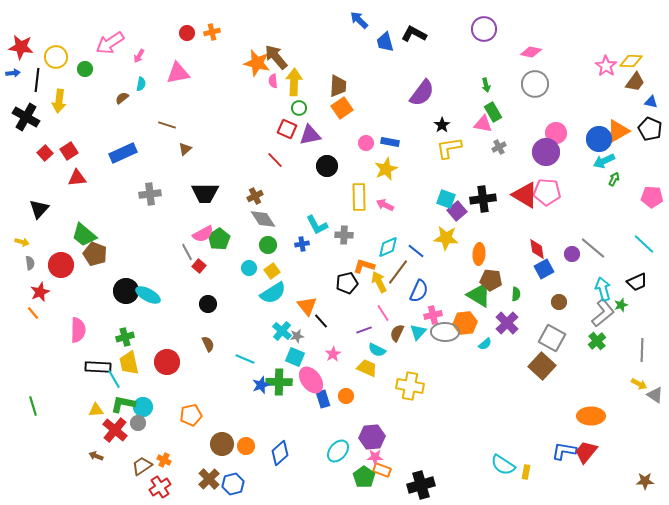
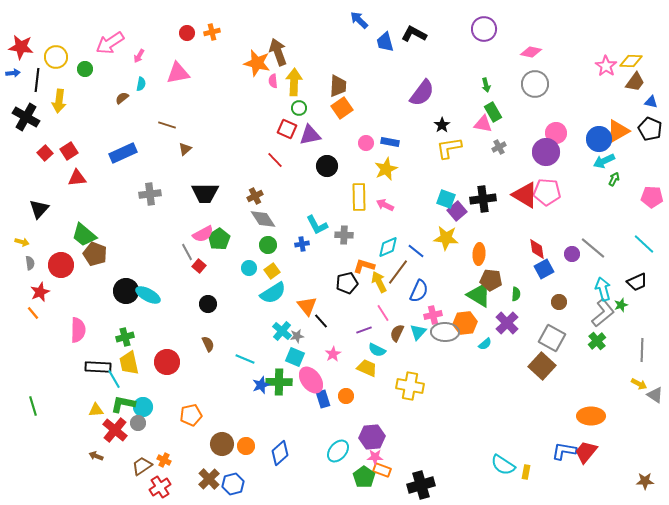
brown arrow at (276, 57): moved 2 px right, 5 px up; rotated 20 degrees clockwise
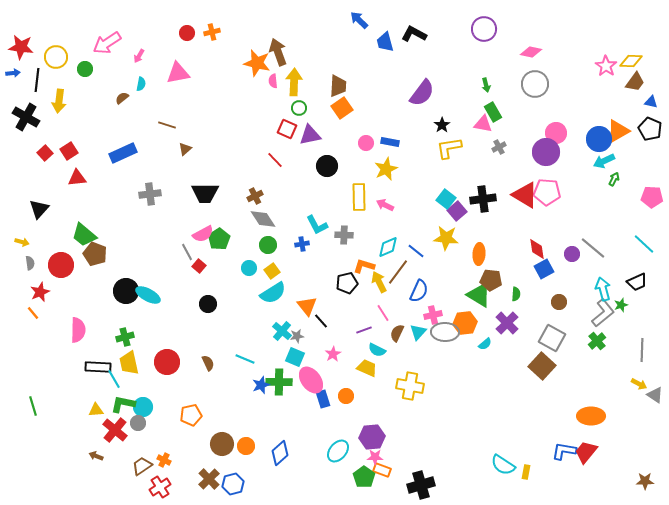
pink arrow at (110, 43): moved 3 px left
cyan square at (446, 199): rotated 18 degrees clockwise
brown semicircle at (208, 344): moved 19 px down
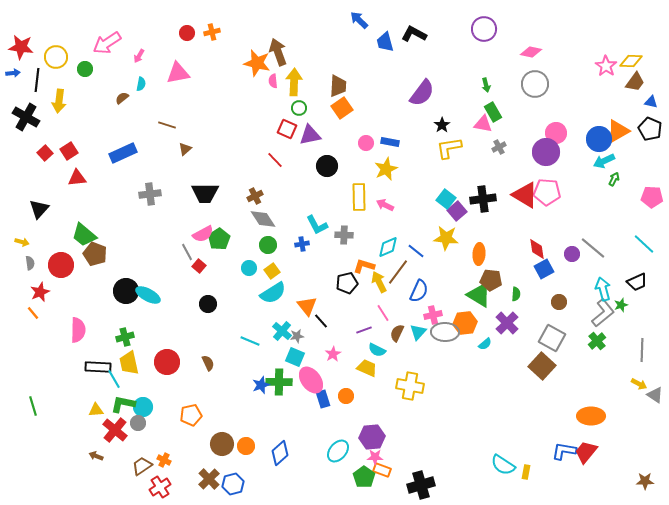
cyan line at (245, 359): moved 5 px right, 18 px up
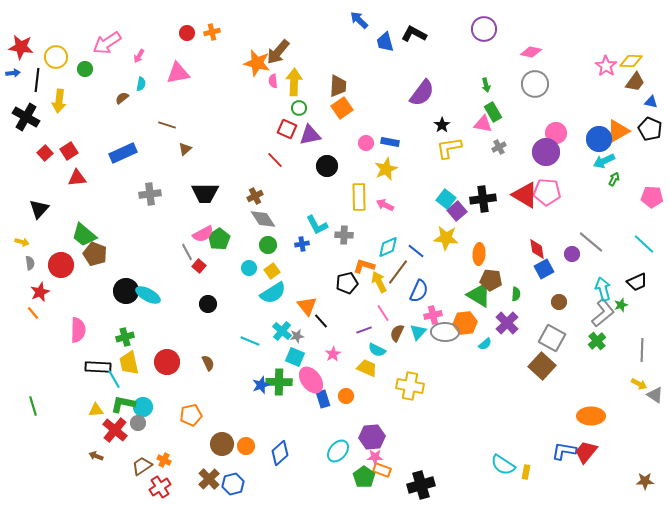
brown arrow at (278, 52): rotated 120 degrees counterclockwise
gray line at (593, 248): moved 2 px left, 6 px up
